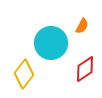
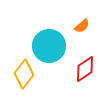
orange semicircle: rotated 21 degrees clockwise
cyan circle: moved 2 px left, 3 px down
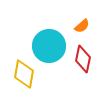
red diamond: moved 2 px left, 10 px up; rotated 44 degrees counterclockwise
yellow diamond: rotated 28 degrees counterclockwise
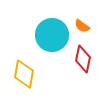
orange semicircle: rotated 77 degrees clockwise
cyan circle: moved 3 px right, 11 px up
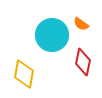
orange semicircle: moved 1 px left, 2 px up
red diamond: moved 3 px down
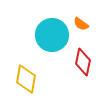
yellow diamond: moved 2 px right, 5 px down
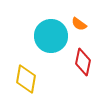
orange semicircle: moved 2 px left
cyan circle: moved 1 px left, 1 px down
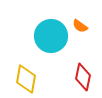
orange semicircle: moved 1 px right, 2 px down
red diamond: moved 15 px down
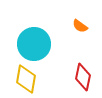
cyan circle: moved 17 px left, 8 px down
